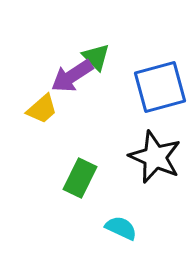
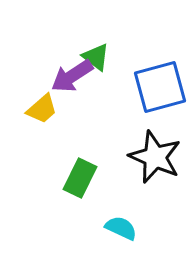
green triangle: rotated 8 degrees counterclockwise
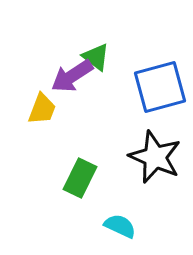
yellow trapezoid: rotated 28 degrees counterclockwise
cyan semicircle: moved 1 px left, 2 px up
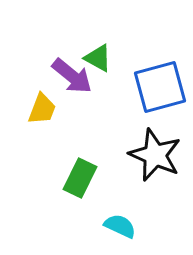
green triangle: moved 2 px right, 1 px down; rotated 8 degrees counterclockwise
purple arrow: rotated 108 degrees counterclockwise
black star: moved 2 px up
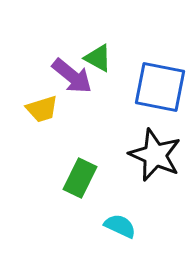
blue square: rotated 26 degrees clockwise
yellow trapezoid: rotated 52 degrees clockwise
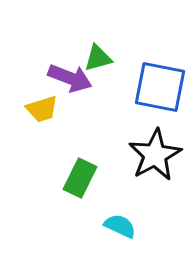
green triangle: rotated 44 degrees counterclockwise
purple arrow: moved 2 px left, 2 px down; rotated 18 degrees counterclockwise
black star: rotated 20 degrees clockwise
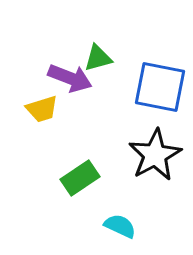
green rectangle: rotated 30 degrees clockwise
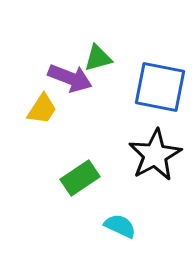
yellow trapezoid: rotated 40 degrees counterclockwise
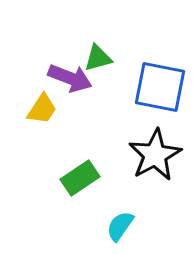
cyan semicircle: rotated 80 degrees counterclockwise
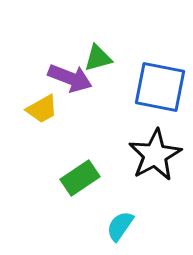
yellow trapezoid: rotated 28 degrees clockwise
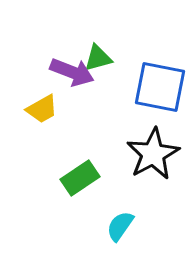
purple arrow: moved 2 px right, 6 px up
black star: moved 2 px left, 1 px up
